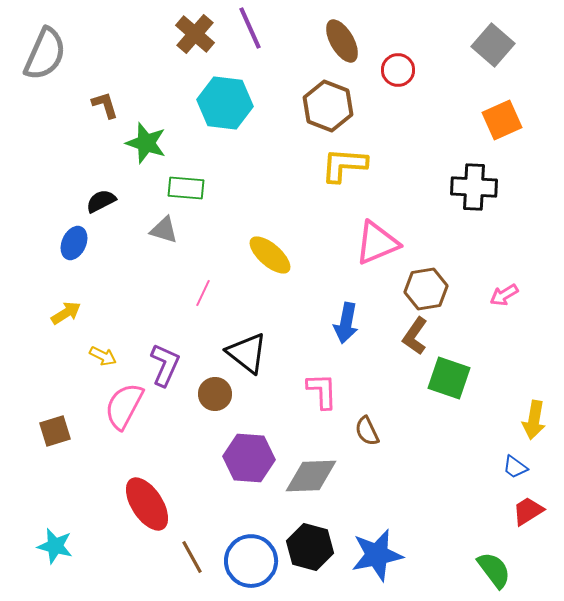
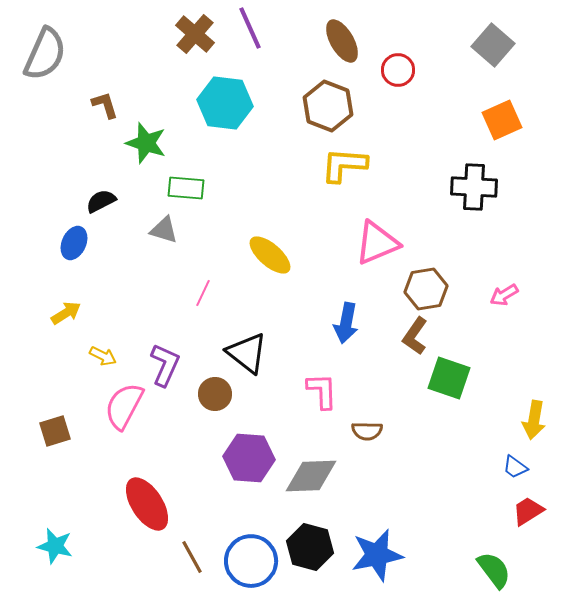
brown semicircle at (367, 431): rotated 64 degrees counterclockwise
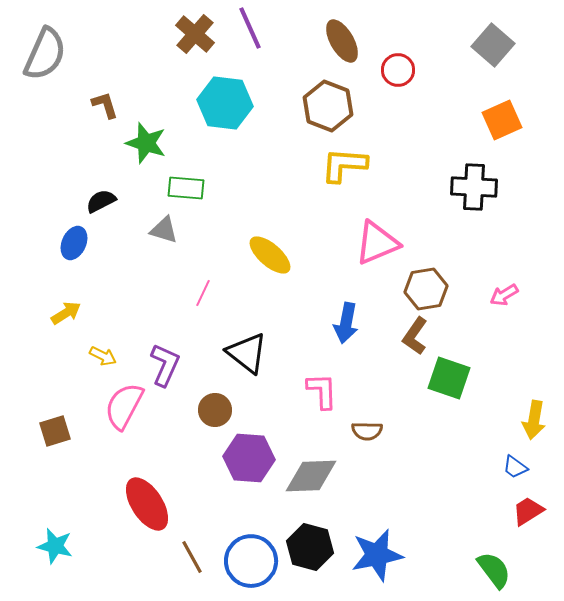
brown circle at (215, 394): moved 16 px down
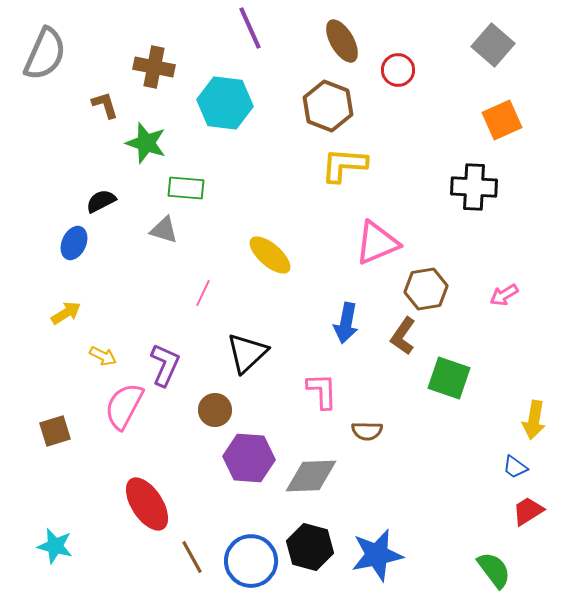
brown cross at (195, 34): moved 41 px left, 33 px down; rotated 30 degrees counterclockwise
brown L-shape at (415, 336): moved 12 px left
black triangle at (247, 353): rotated 39 degrees clockwise
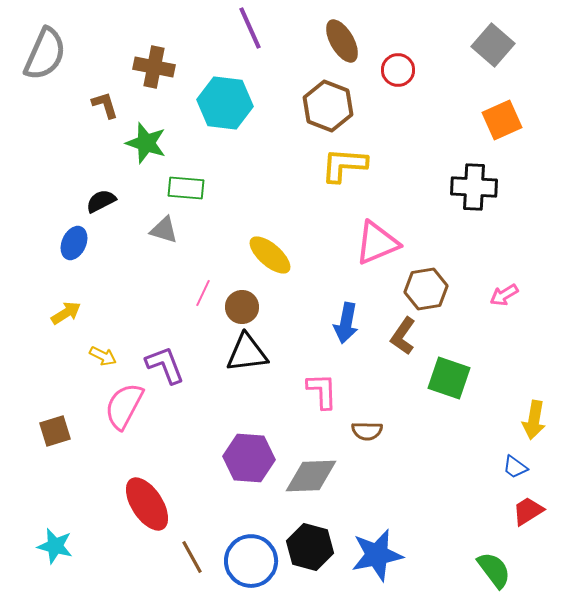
black triangle at (247, 353): rotated 36 degrees clockwise
purple L-shape at (165, 365): rotated 45 degrees counterclockwise
brown circle at (215, 410): moved 27 px right, 103 px up
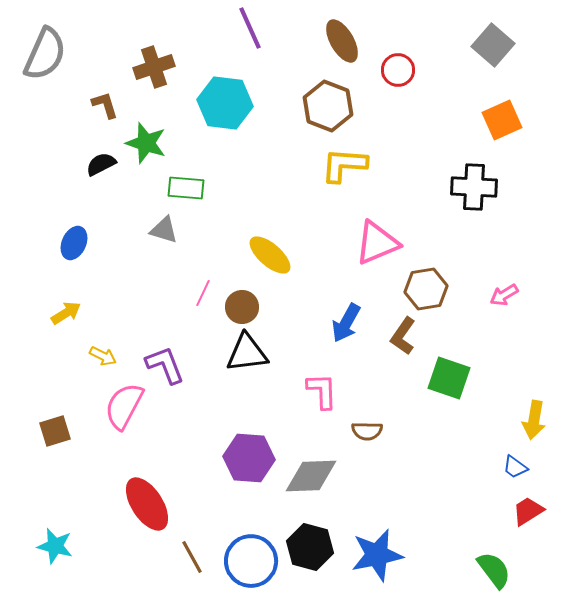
brown cross at (154, 67): rotated 30 degrees counterclockwise
black semicircle at (101, 201): moved 37 px up
blue arrow at (346, 323): rotated 18 degrees clockwise
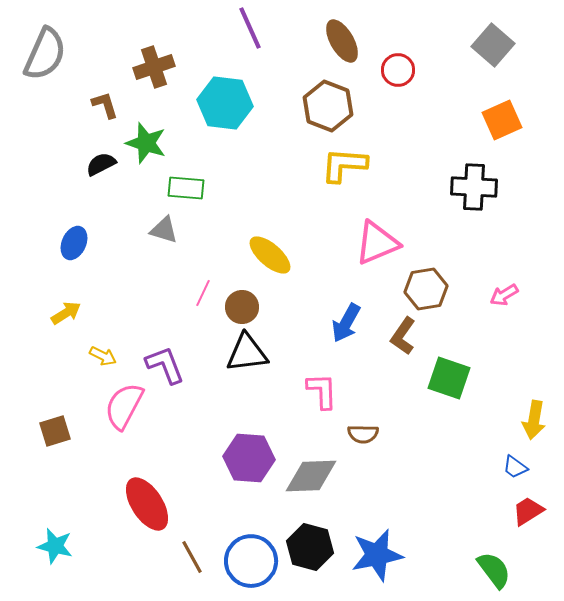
brown semicircle at (367, 431): moved 4 px left, 3 px down
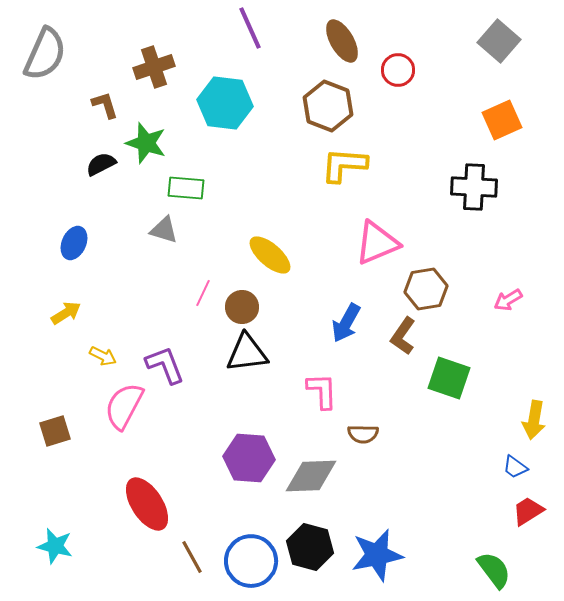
gray square at (493, 45): moved 6 px right, 4 px up
pink arrow at (504, 295): moved 4 px right, 5 px down
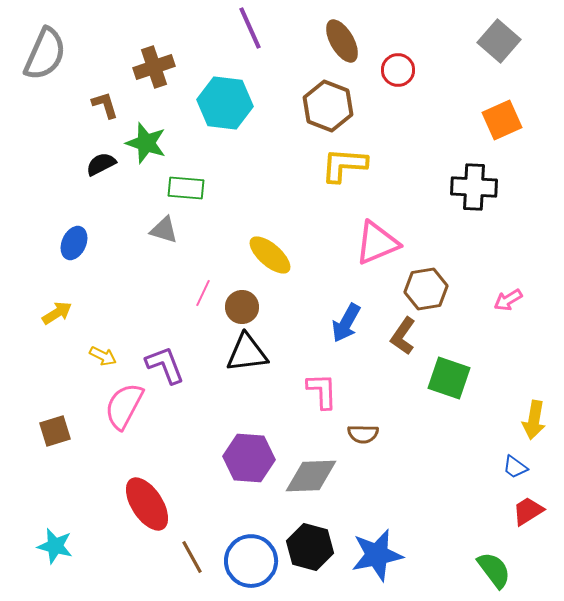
yellow arrow at (66, 313): moved 9 px left
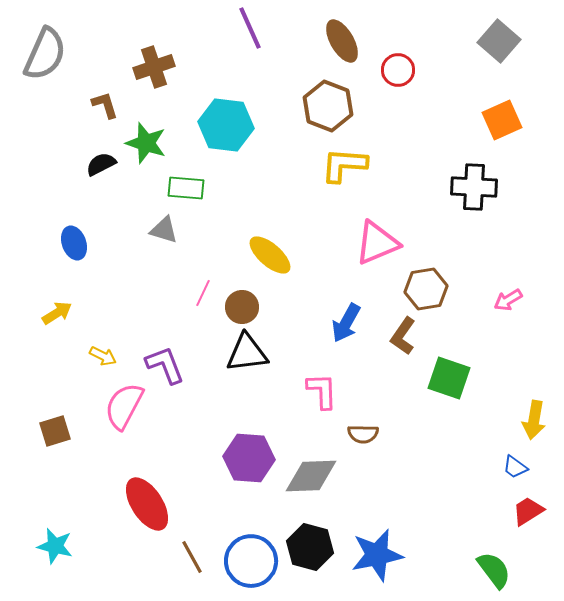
cyan hexagon at (225, 103): moved 1 px right, 22 px down
blue ellipse at (74, 243): rotated 44 degrees counterclockwise
